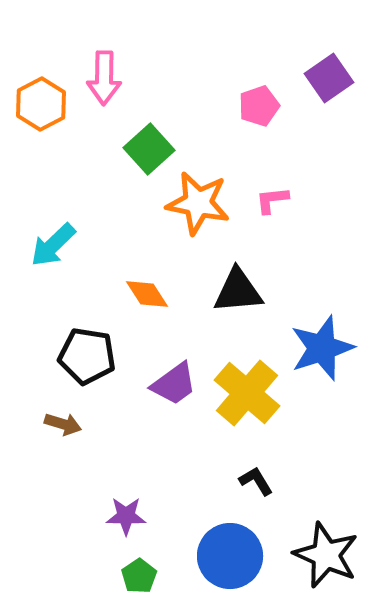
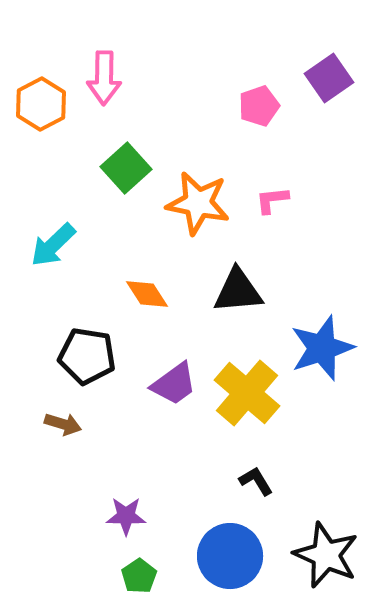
green square: moved 23 px left, 19 px down
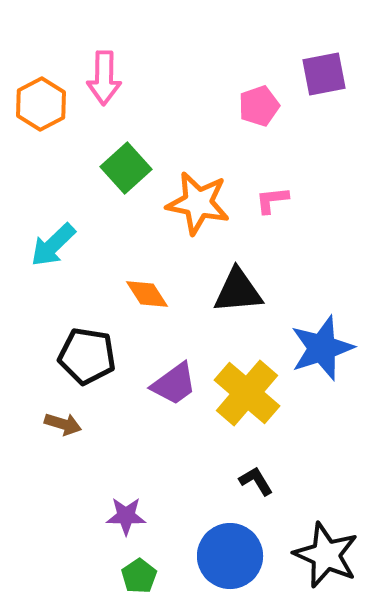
purple square: moved 5 px left, 4 px up; rotated 24 degrees clockwise
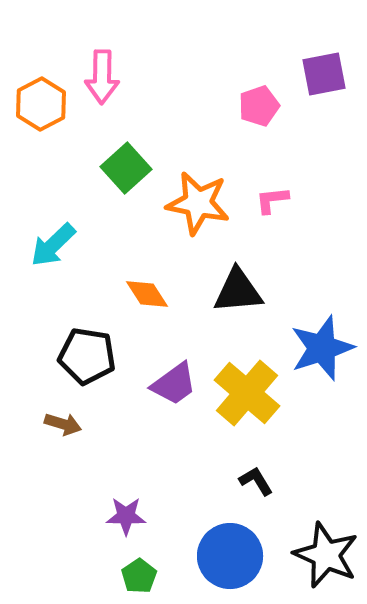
pink arrow: moved 2 px left, 1 px up
